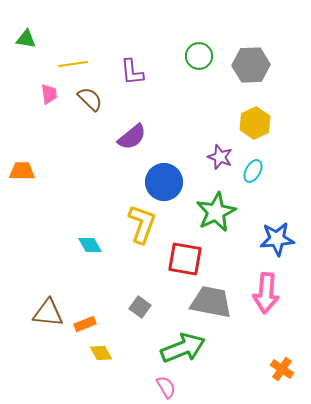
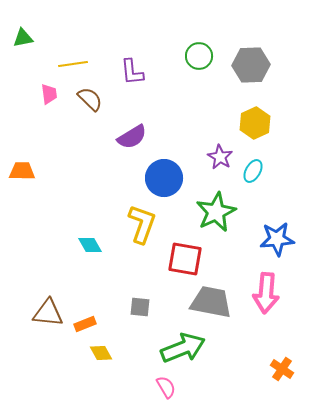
green triangle: moved 3 px left, 1 px up; rotated 20 degrees counterclockwise
purple semicircle: rotated 8 degrees clockwise
purple star: rotated 10 degrees clockwise
blue circle: moved 4 px up
gray square: rotated 30 degrees counterclockwise
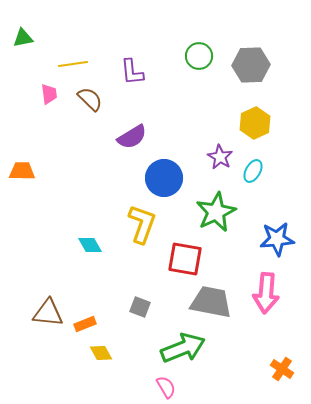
gray square: rotated 15 degrees clockwise
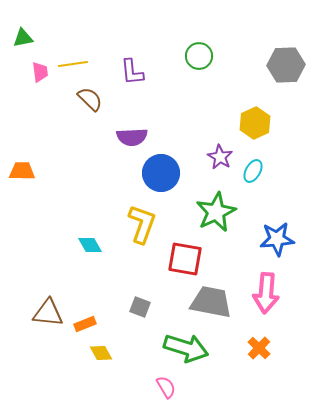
gray hexagon: moved 35 px right
pink trapezoid: moved 9 px left, 22 px up
purple semicircle: rotated 28 degrees clockwise
blue circle: moved 3 px left, 5 px up
green arrow: moved 3 px right; rotated 39 degrees clockwise
orange cross: moved 23 px left, 21 px up; rotated 10 degrees clockwise
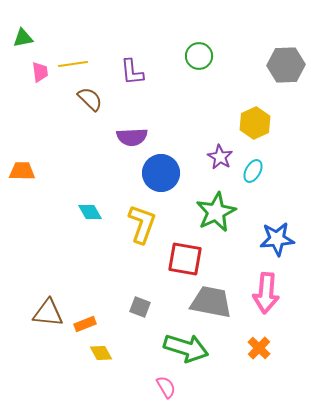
cyan diamond: moved 33 px up
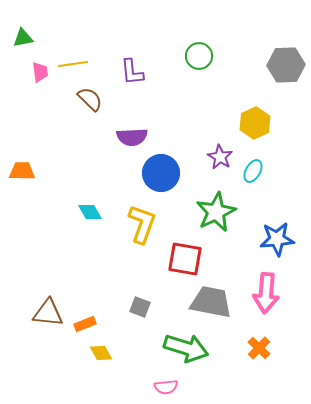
pink semicircle: rotated 115 degrees clockwise
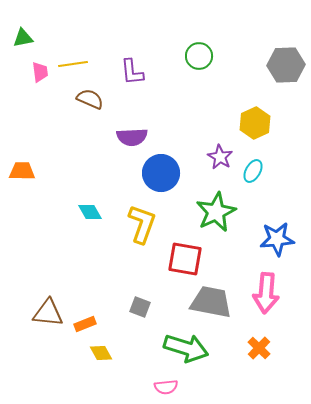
brown semicircle: rotated 20 degrees counterclockwise
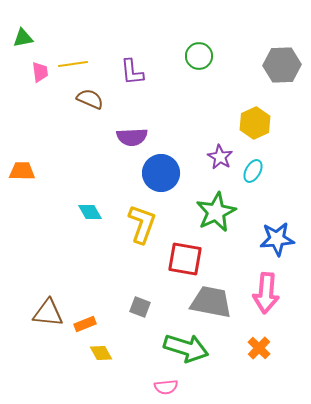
gray hexagon: moved 4 px left
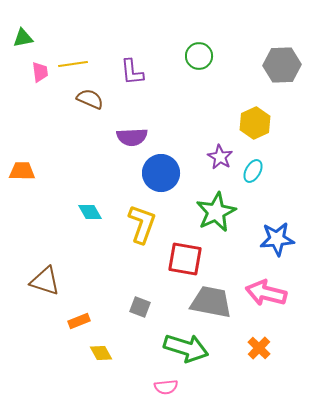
pink arrow: rotated 99 degrees clockwise
brown triangle: moved 3 px left, 32 px up; rotated 12 degrees clockwise
orange rectangle: moved 6 px left, 3 px up
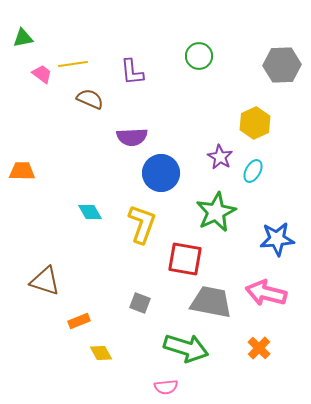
pink trapezoid: moved 2 px right, 2 px down; rotated 45 degrees counterclockwise
gray square: moved 4 px up
